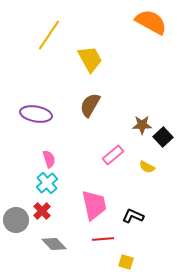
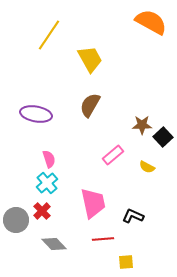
pink trapezoid: moved 1 px left, 2 px up
yellow square: rotated 21 degrees counterclockwise
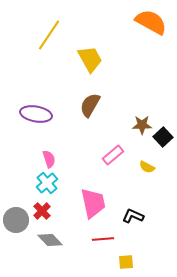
gray diamond: moved 4 px left, 4 px up
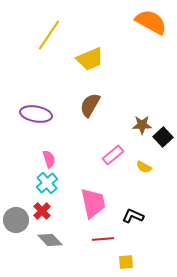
yellow trapezoid: rotated 96 degrees clockwise
yellow semicircle: moved 3 px left
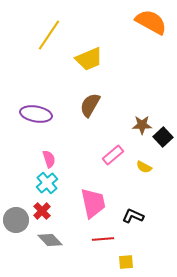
yellow trapezoid: moved 1 px left
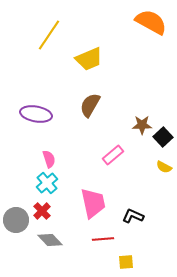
yellow semicircle: moved 20 px right
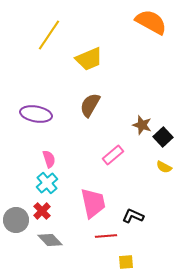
brown star: rotated 18 degrees clockwise
red line: moved 3 px right, 3 px up
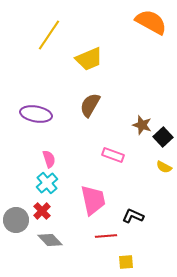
pink rectangle: rotated 60 degrees clockwise
pink trapezoid: moved 3 px up
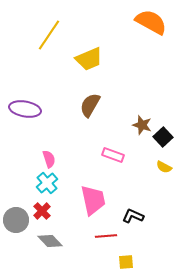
purple ellipse: moved 11 px left, 5 px up
gray diamond: moved 1 px down
